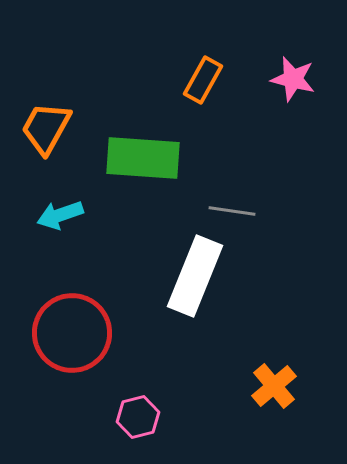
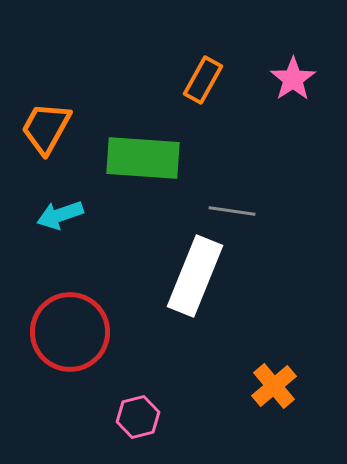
pink star: rotated 24 degrees clockwise
red circle: moved 2 px left, 1 px up
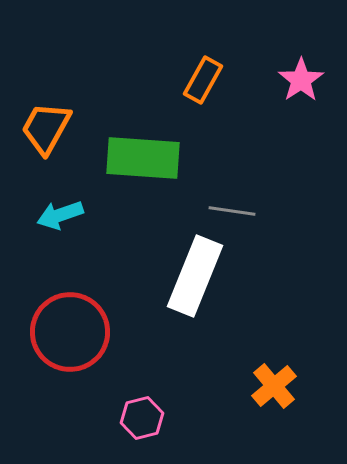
pink star: moved 8 px right, 1 px down
pink hexagon: moved 4 px right, 1 px down
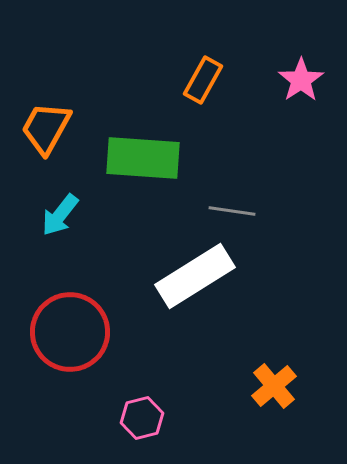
cyan arrow: rotated 33 degrees counterclockwise
white rectangle: rotated 36 degrees clockwise
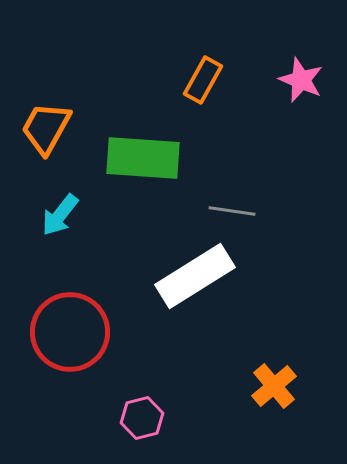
pink star: rotated 15 degrees counterclockwise
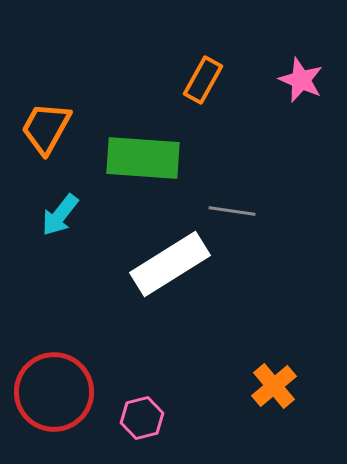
white rectangle: moved 25 px left, 12 px up
red circle: moved 16 px left, 60 px down
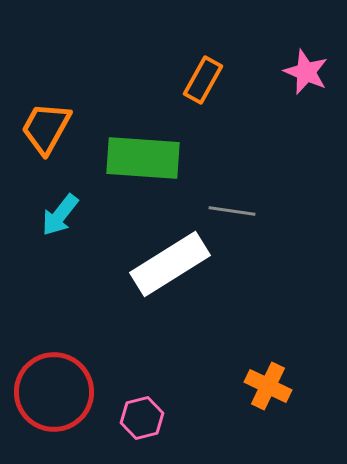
pink star: moved 5 px right, 8 px up
orange cross: moved 6 px left; rotated 24 degrees counterclockwise
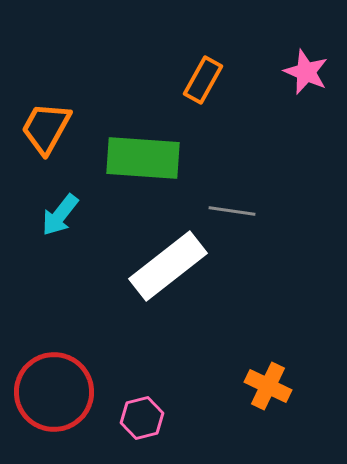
white rectangle: moved 2 px left, 2 px down; rotated 6 degrees counterclockwise
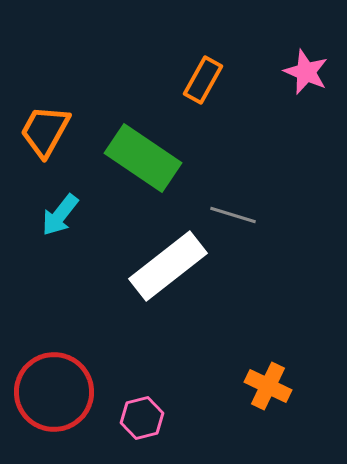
orange trapezoid: moved 1 px left, 3 px down
green rectangle: rotated 30 degrees clockwise
gray line: moved 1 px right, 4 px down; rotated 9 degrees clockwise
